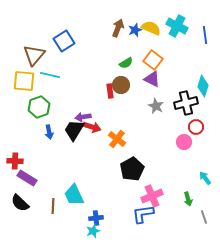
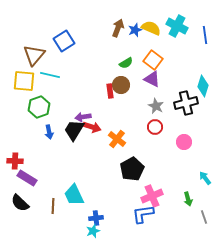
red circle: moved 41 px left
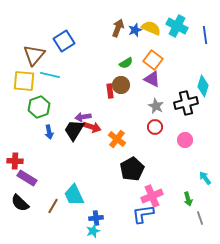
pink circle: moved 1 px right, 2 px up
brown line: rotated 28 degrees clockwise
gray line: moved 4 px left, 1 px down
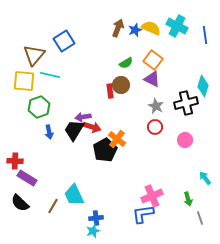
black pentagon: moved 27 px left, 19 px up
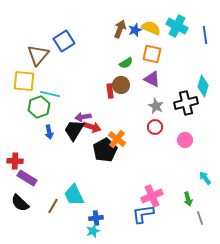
brown arrow: moved 2 px right, 1 px down
brown triangle: moved 4 px right
orange square: moved 1 px left, 6 px up; rotated 24 degrees counterclockwise
cyan line: moved 19 px down
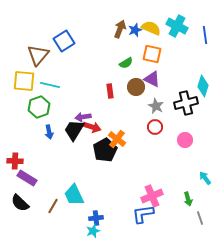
brown circle: moved 15 px right, 2 px down
cyan line: moved 9 px up
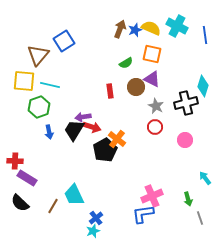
blue cross: rotated 32 degrees counterclockwise
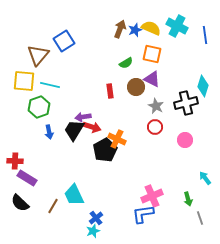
orange cross: rotated 12 degrees counterclockwise
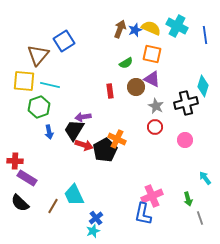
red arrow: moved 8 px left, 18 px down
blue L-shape: rotated 70 degrees counterclockwise
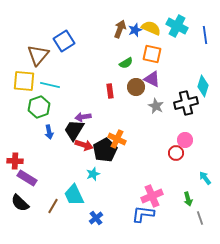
red circle: moved 21 px right, 26 px down
blue L-shape: rotated 85 degrees clockwise
cyan star: moved 57 px up
